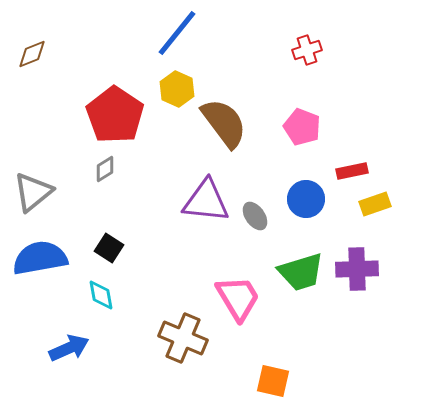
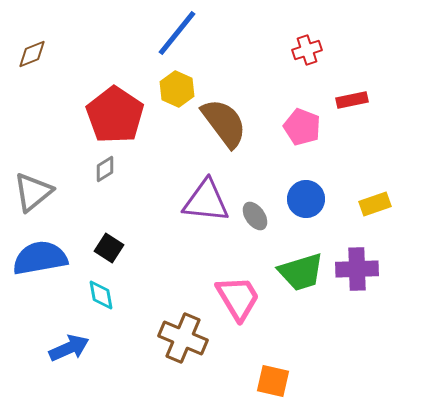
red rectangle: moved 71 px up
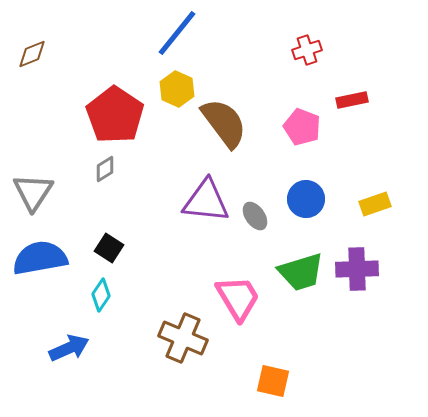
gray triangle: rotated 18 degrees counterclockwise
cyan diamond: rotated 44 degrees clockwise
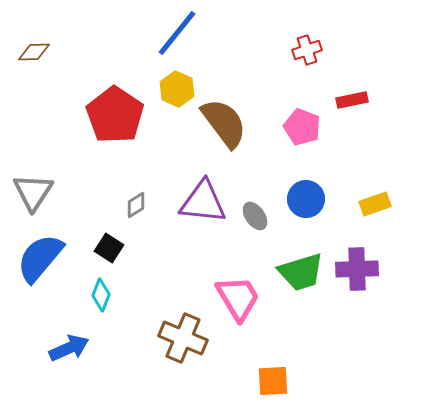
brown diamond: moved 2 px right, 2 px up; rotated 20 degrees clockwise
gray diamond: moved 31 px right, 36 px down
purple triangle: moved 3 px left, 1 px down
blue semicircle: rotated 40 degrees counterclockwise
cyan diamond: rotated 12 degrees counterclockwise
orange square: rotated 16 degrees counterclockwise
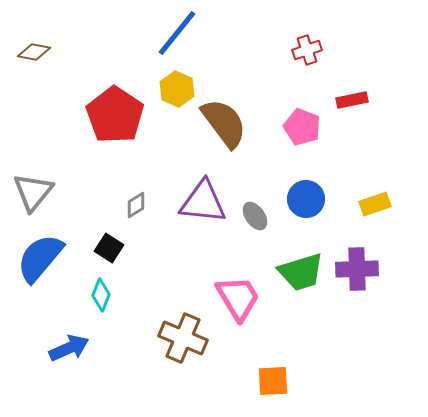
brown diamond: rotated 12 degrees clockwise
gray triangle: rotated 6 degrees clockwise
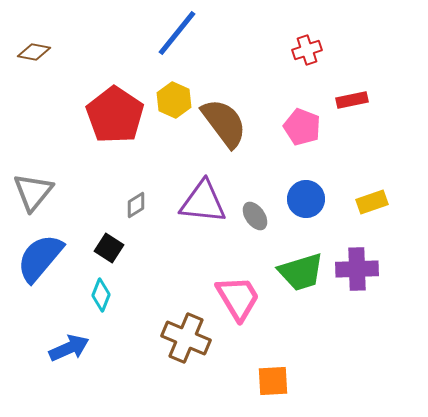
yellow hexagon: moved 3 px left, 11 px down
yellow rectangle: moved 3 px left, 2 px up
brown cross: moved 3 px right
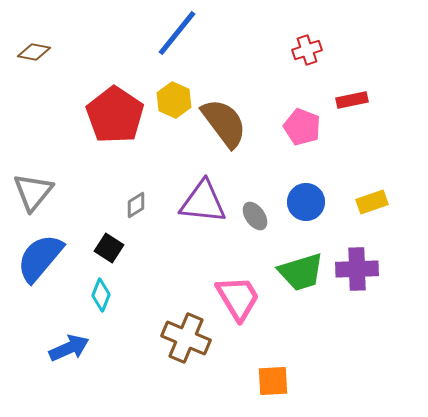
blue circle: moved 3 px down
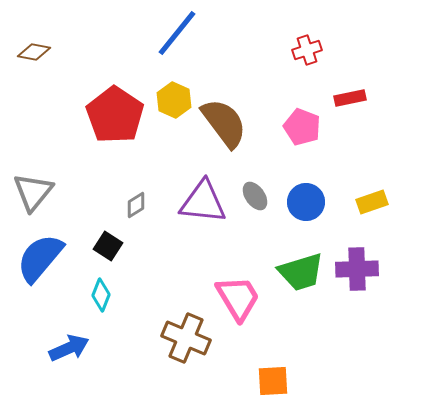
red rectangle: moved 2 px left, 2 px up
gray ellipse: moved 20 px up
black square: moved 1 px left, 2 px up
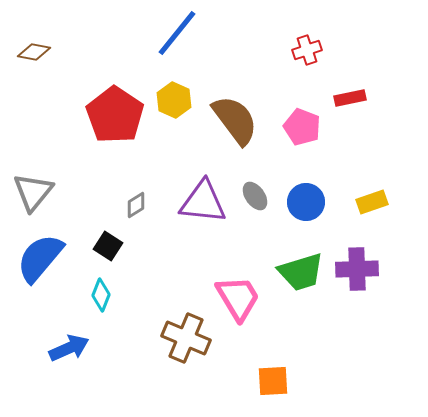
brown semicircle: moved 11 px right, 3 px up
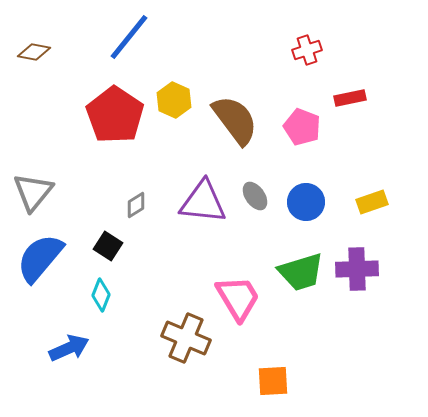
blue line: moved 48 px left, 4 px down
